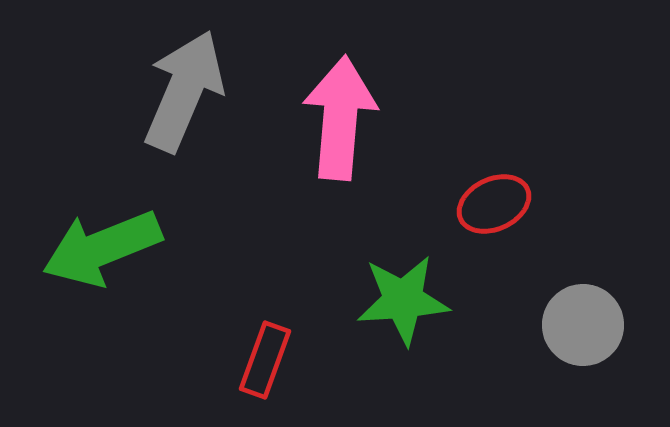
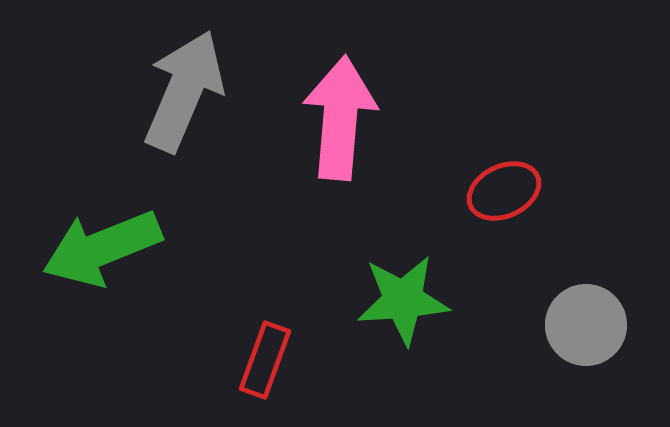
red ellipse: moved 10 px right, 13 px up
gray circle: moved 3 px right
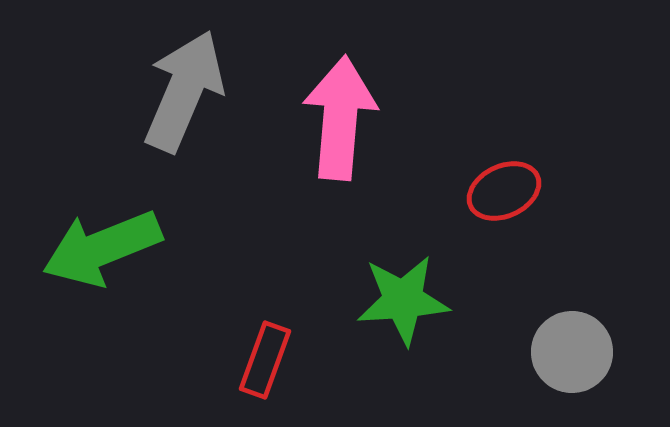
gray circle: moved 14 px left, 27 px down
